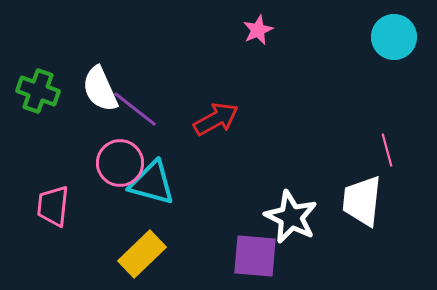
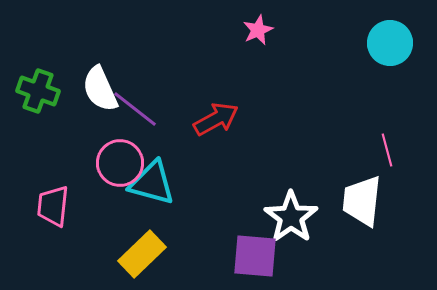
cyan circle: moved 4 px left, 6 px down
white star: rotated 10 degrees clockwise
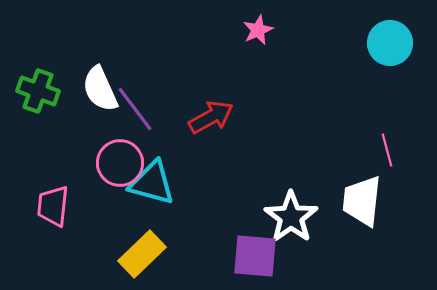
purple line: rotated 15 degrees clockwise
red arrow: moved 5 px left, 2 px up
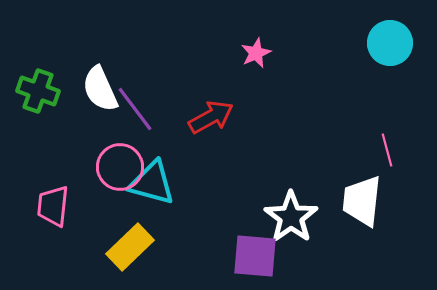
pink star: moved 2 px left, 23 px down
pink circle: moved 4 px down
yellow rectangle: moved 12 px left, 7 px up
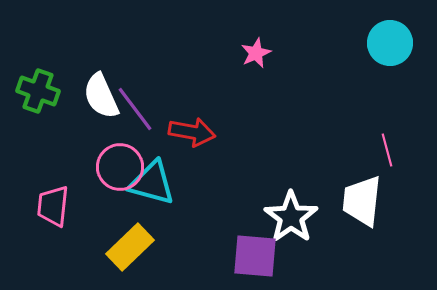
white semicircle: moved 1 px right, 7 px down
red arrow: moved 19 px left, 15 px down; rotated 39 degrees clockwise
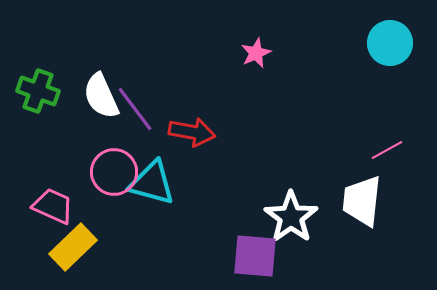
pink line: rotated 76 degrees clockwise
pink circle: moved 6 px left, 5 px down
pink trapezoid: rotated 108 degrees clockwise
yellow rectangle: moved 57 px left
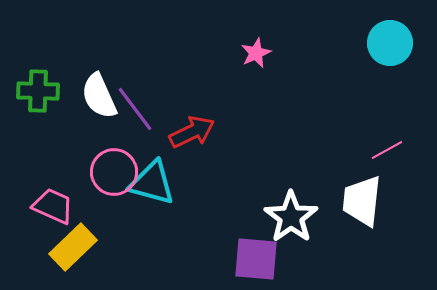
green cross: rotated 18 degrees counterclockwise
white semicircle: moved 2 px left
red arrow: rotated 36 degrees counterclockwise
purple square: moved 1 px right, 3 px down
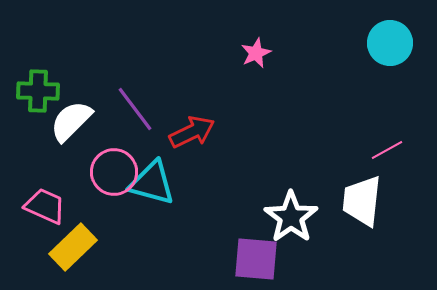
white semicircle: moved 28 px left, 25 px down; rotated 69 degrees clockwise
pink trapezoid: moved 8 px left
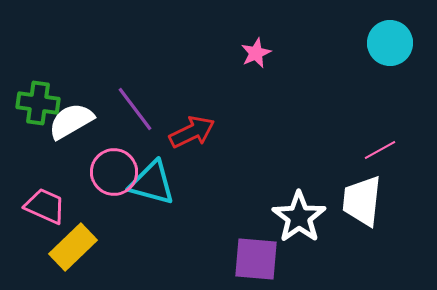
green cross: moved 12 px down; rotated 6 degrees clockwise
white semicircle: rotated 15 degrees clockwise
pink line: moved 7 px left
white star: moved 8 px right
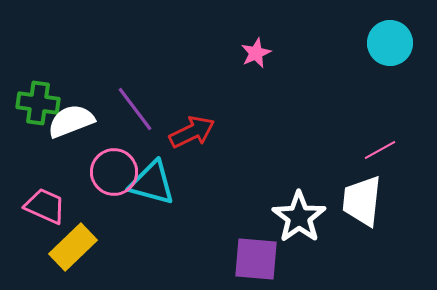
white semicircle: rotated 9 degrees clockwise
